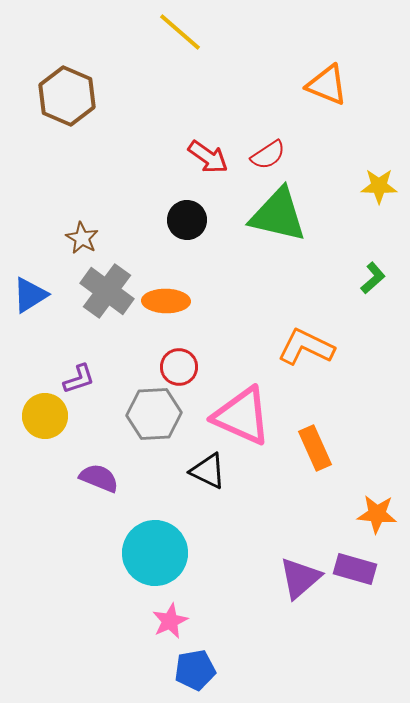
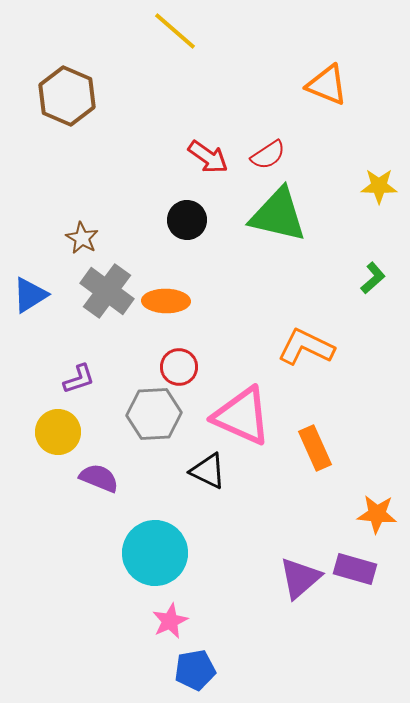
yellow line: moved 5 px left, 1 px up
yellow circle: moved 13 px right, 16 px down
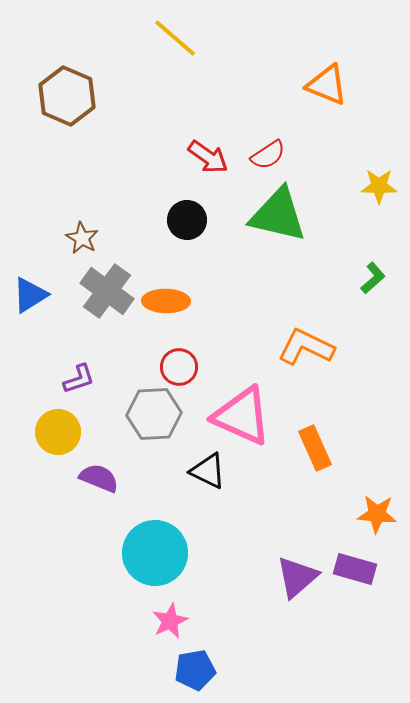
yellow line: moved 7 px down
purple triangle: moved 3 px left, 1 px up
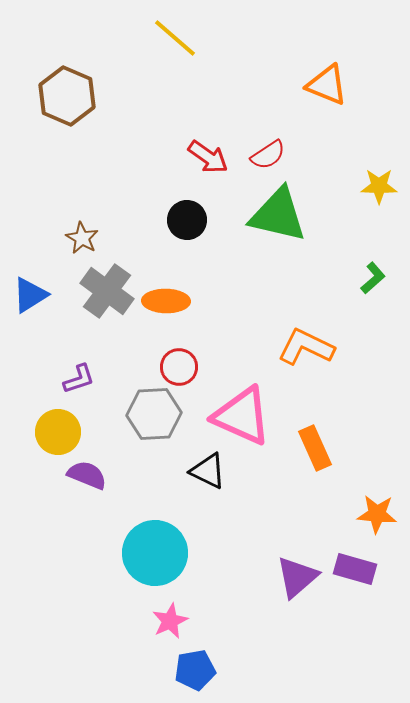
purple semicircle: moved 12 px left, 3 px up
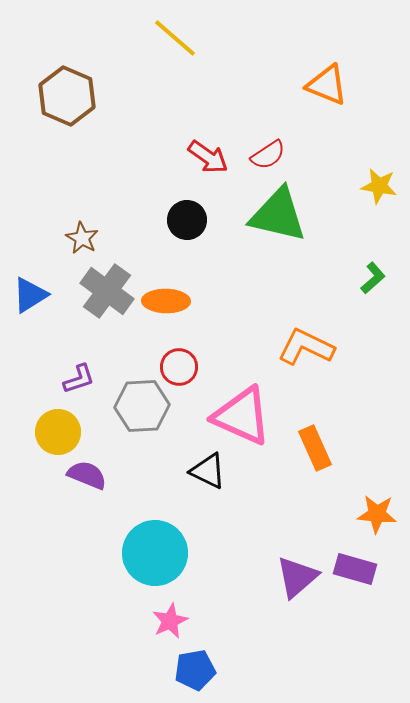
yellow star: rotated 9 degrees clockwise
gray hexagon: moved 12 px left, 8 px up
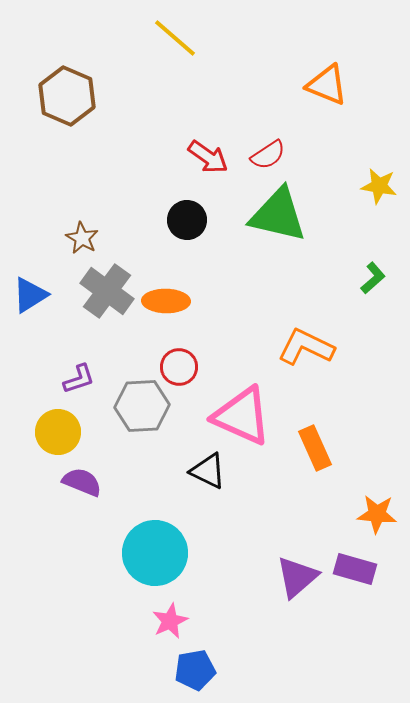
purple semicircle: moved 5 px left, 7 px down
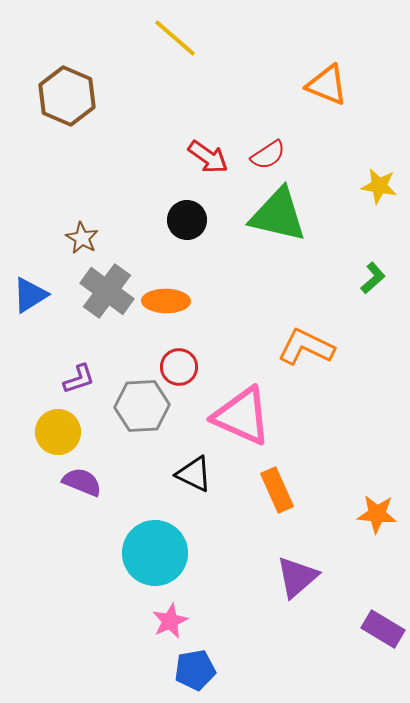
orange rectangle: moved 38 px left, 42 px down
black triangle: moved 14 px left, 3 px down
purple rectangle: moved 28 px right, 60 px down; rotated 15 degrees clockwise
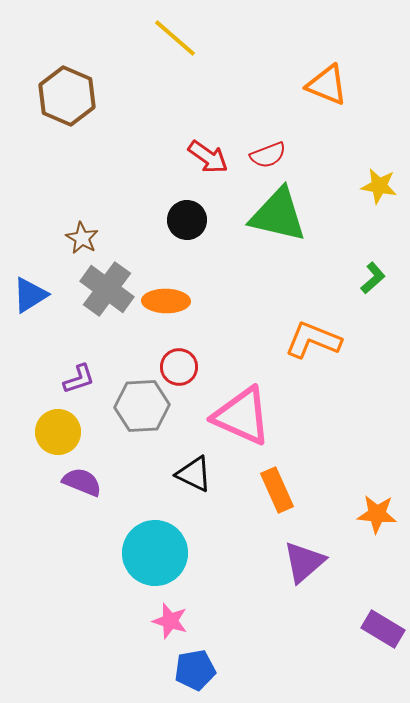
red semicircle: rotated 12 degrees clockwise
gray cross: moved 2 px up
orange L-shape: moved 7 px right, 7 px up; rotated 4 degrees counterclockwise
purple triangle: moved 7 px right, 15 px up
pink star: rotated 30 degrees counterclockwise
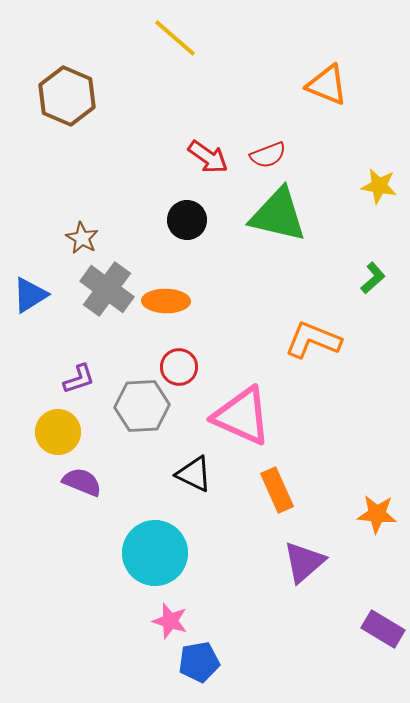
blue pentagon: moved 4 px right, 8 px up
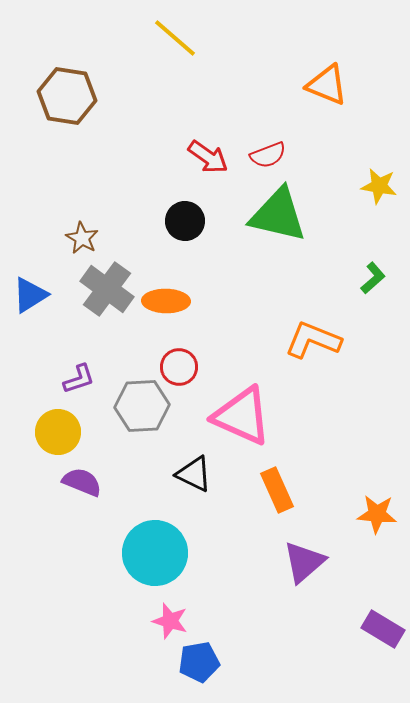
brown hexagon: rotated 14 degrees counterclockwise
black circle: moved 2 px left, 1 px down
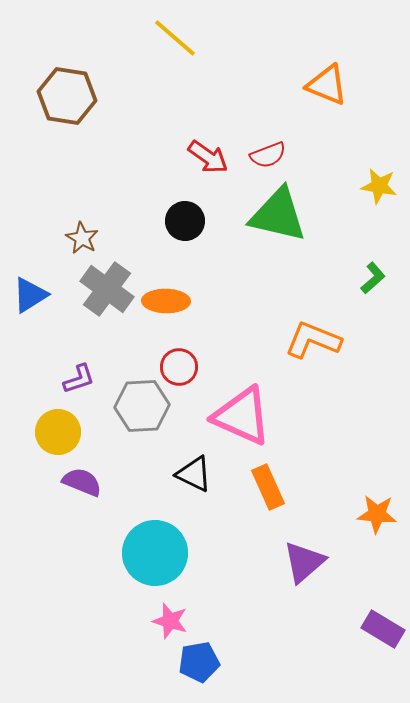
orange rectangle: moved 9 px left, 3 px up
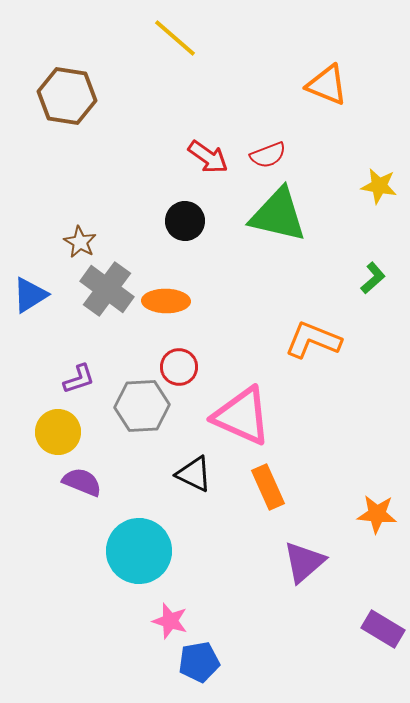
brown star: moved 2 px left, 4 px down
cyan circle: moved 16 px left, 2 px up
